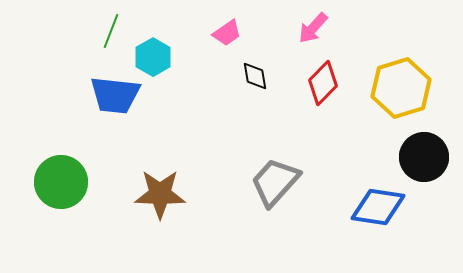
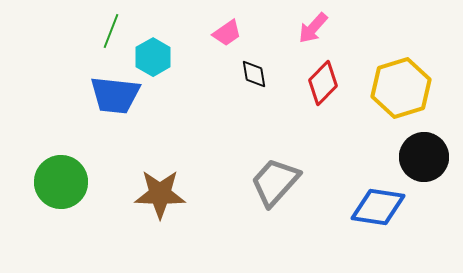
black diamond: moved 1 px left, 2 px up
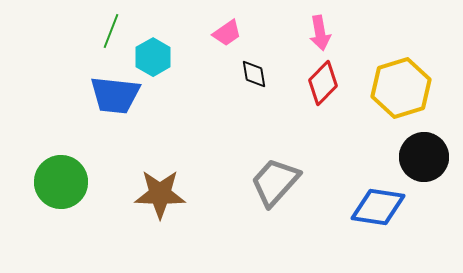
pink arrow: moved 7 px right, 5 px down; rotated 52 degrees counterclockwise
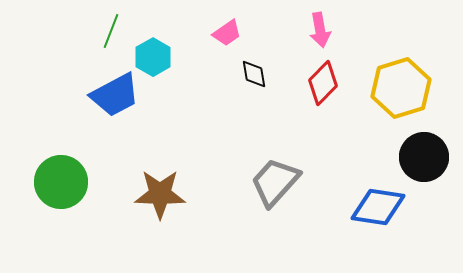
pink arrow: moved 3 px up
blue trapezoid: rotated 34 degrees counterclockwise
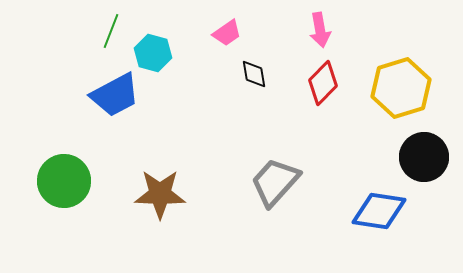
cyan hexagon: moved 4 px up; rotated 15 degrees counterclockwise
green circle: moved 3 px right, 1 px up
blue diamond: moved 1 px right, 4 px down
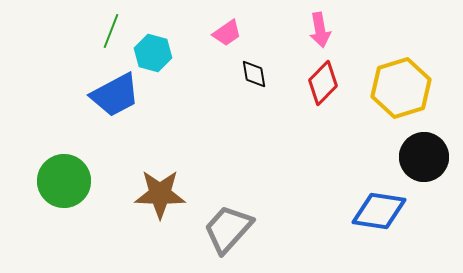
gray trapezoid: moved 47 px left, 47 px down
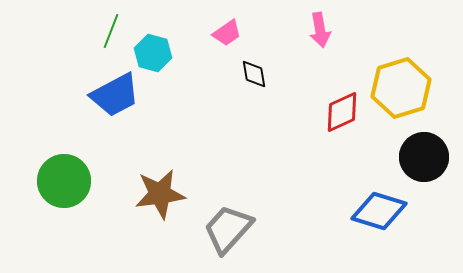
red diamond: moved 19 px right, 29 px down; rotated 21 degrees clockwise
brown star: rotated 9 degrees counterclockwise
blue diamond: rotated 8 degrees clockwise
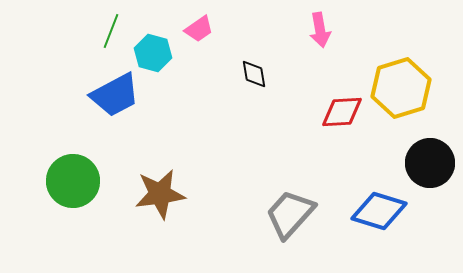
pink trapezoid: moved 28 px left, 4 px up
red diamond: rotated 21 degrees clockwise
black circle: moved 6 px right, 6 px down
green circle: moved 9 px right
gray trapezoid: moved 62 px right, 15 px up
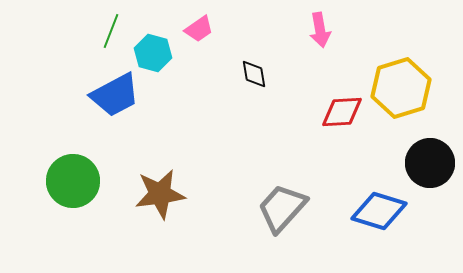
gray trapezoid: moved 8 px left, 6 px up
